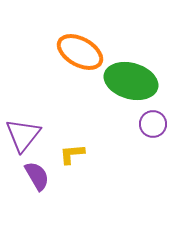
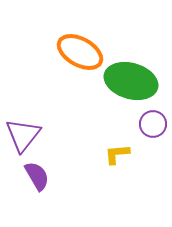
yellow L-shape: moved 45 px right
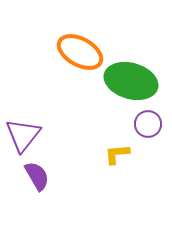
purple circle: moved 5 px left
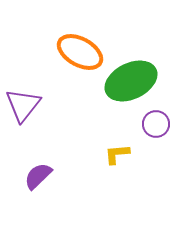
green ellipse: rotated 42 degrees counterclockwise
purple circle: moved 8 px right
purple triangle: moved 30 px up
purple semicircle: moved 1 px right; rotated 104 degrees counterclockwise
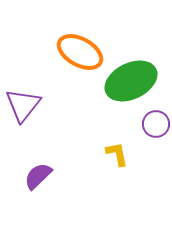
yellow L-shape: rotated 84 degrees clockwise
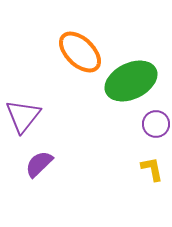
orange ellipse: rotated 15 degrees clockwise
purple triangle: moved 11 px down
yellow L-shape: moved 35 px right, 15 px down
purple semicircle: moved 1 px right, 12 px up
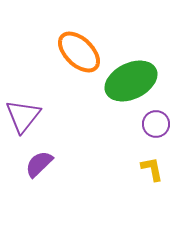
orange ellipse: moved 1 px left
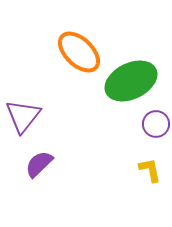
yellow L-shape: moved 2 px left, 1 px down
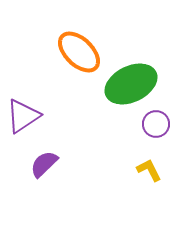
green ellipse: moved 3 px down
purple triangle: rotated 18 degrees clockwise
purple semicircle: moved 5 px right
yellow L-shape: moved 1 px left; rotated 16 degrees counterclockwise
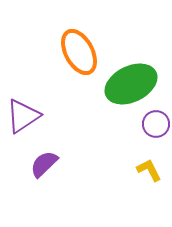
orange ellipse: rotated 18 degrees clockwise
